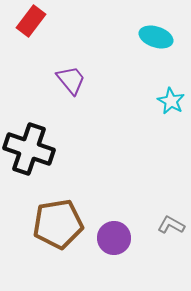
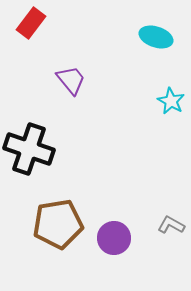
red rectangle: moved 2 px down
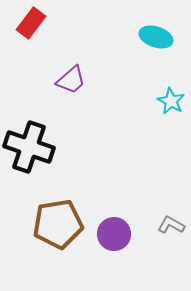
purple trapezoid: rotated 88 degrees clockwise
black cross: moved 2 px up
purple circle: moved 4 px up
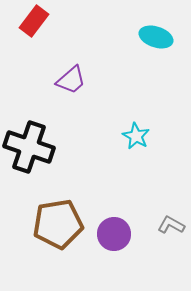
red rectangle: moved 3 px right, 2 px up
cyan star: moved 35 px left, 35 px down
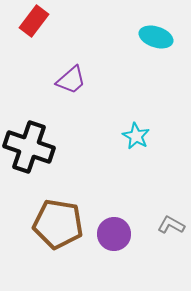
brown pentagon: rotated 18 degrees clockwise
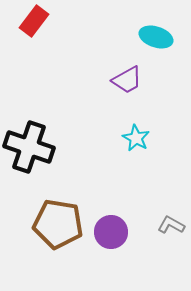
purple trapezoid: moved 56 px right; rotated 12 degrees clockwise
cyan star: moved 2 px down
purple circle: moved 3 px left, 2 px up
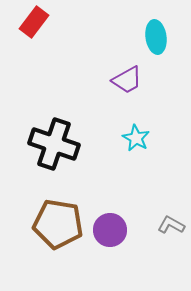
red rectangle: moved 1 px down
cyan ellipse: rotated 64 degrees clockwise
black cross: moved 25 px right, 3 px up
purple circle: moved 1 px left, 2 px up
